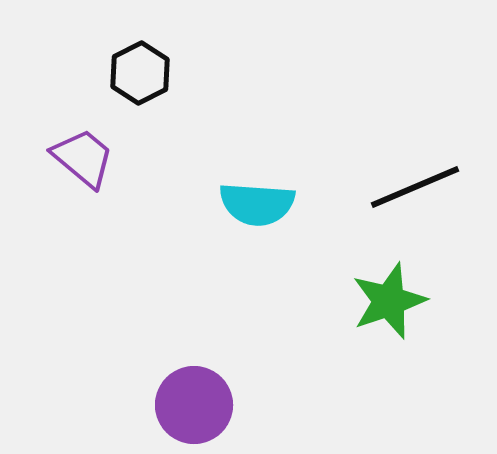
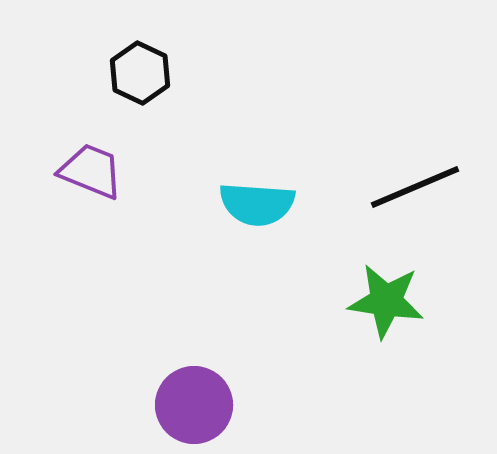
black hexagon: rotated 8 degrees counterclockwise
purple trapezoid: moved 8 px right, 13 px down; rotated 18 degrees counterclockwise
green star: moved 3 px left; rotated 28 degrees clockwise
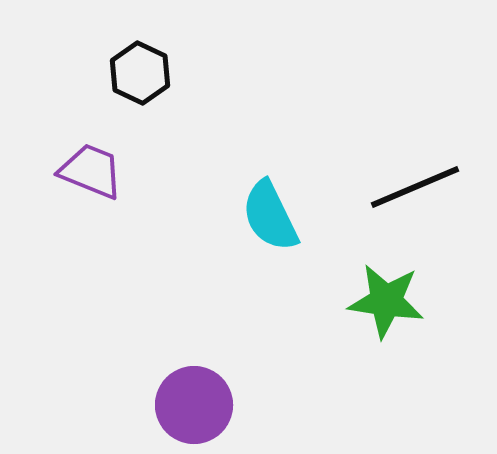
cyan semicircle: moved 13 px right, 12 px down; rotated 60 degrees clockwise
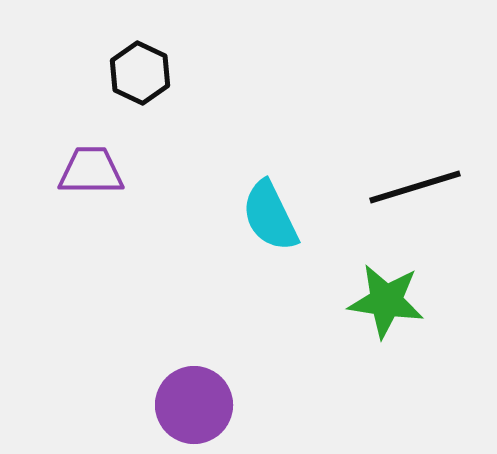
purple trapezoid: rotated 22 degrees counterclockwise
black line: rotated 6 degrees clockwise
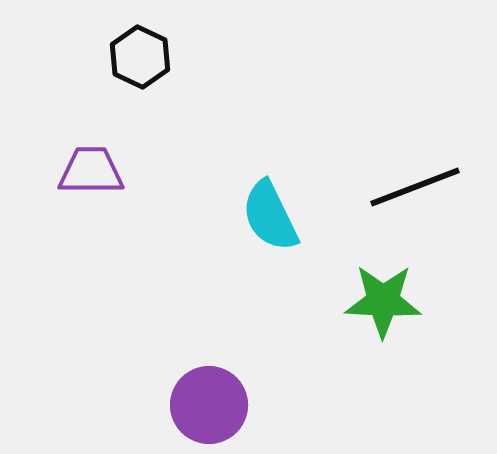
black hexagon: moved 16 px up
black line: rotated 4 degrees counterclockwise
green star: moved 3 px left; rotated 6 degrees counterclockwise
purple circle: moved 15 px right
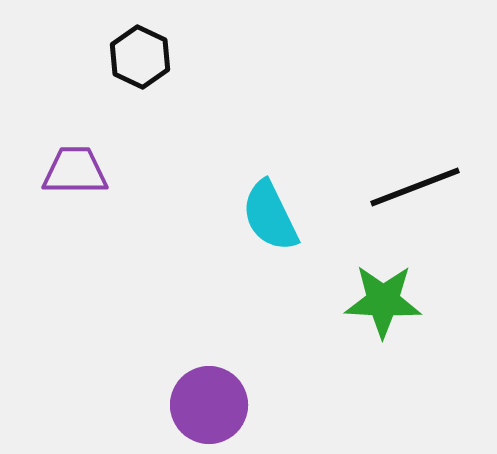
purple trapezoid: moved 16 px left
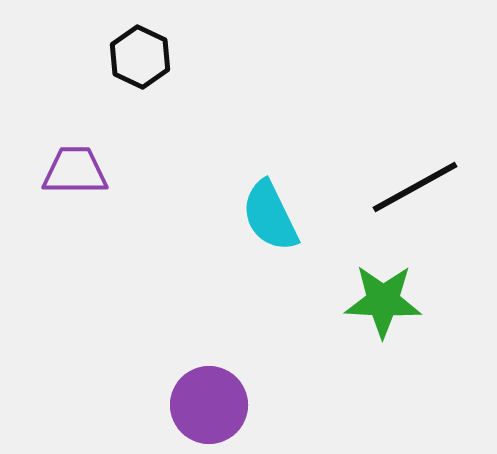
black line: rotated 8 degrees counterclockwise
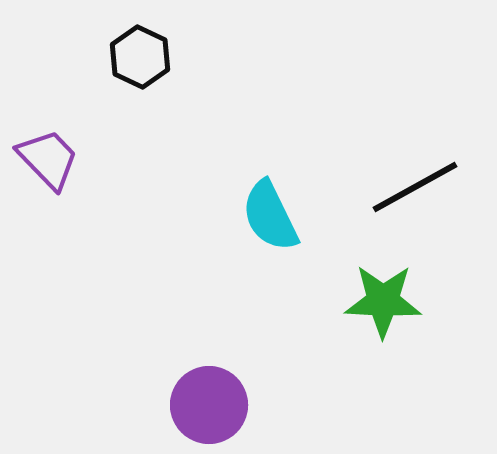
purple trapezoid: moved 27 px left, 12 px up; rotated 46 degrees clockwise
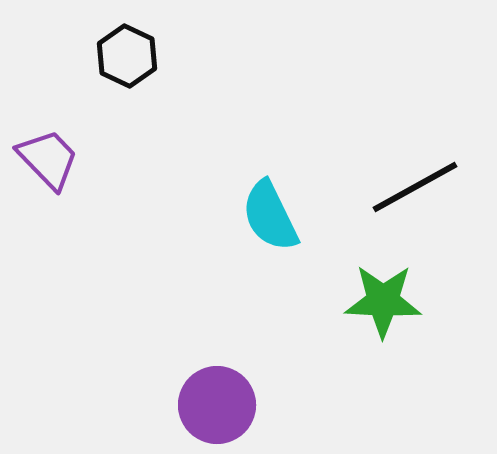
black hexagon: moved 13 px left, 1 px up
purple circle: moved 8 px right
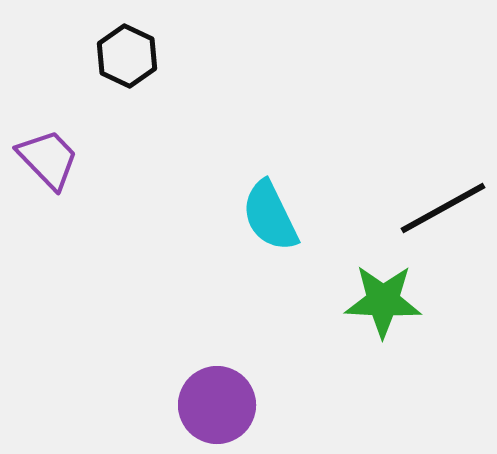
black line: moved 28 px right, 21 px down
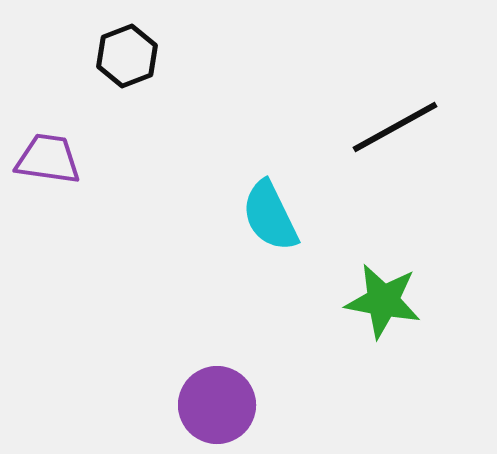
black hexagon: rotated 14 degrees clockwise
purple trapezoid: rotated 38 degrees counterclockwise
black line: moved 48 px left, 81 px up
green star: rotated 8 degrees clockwise
